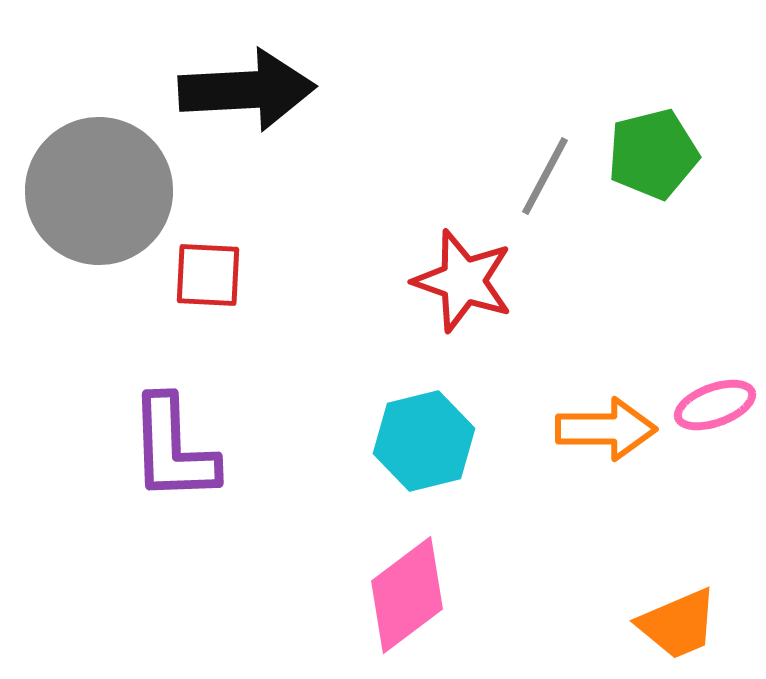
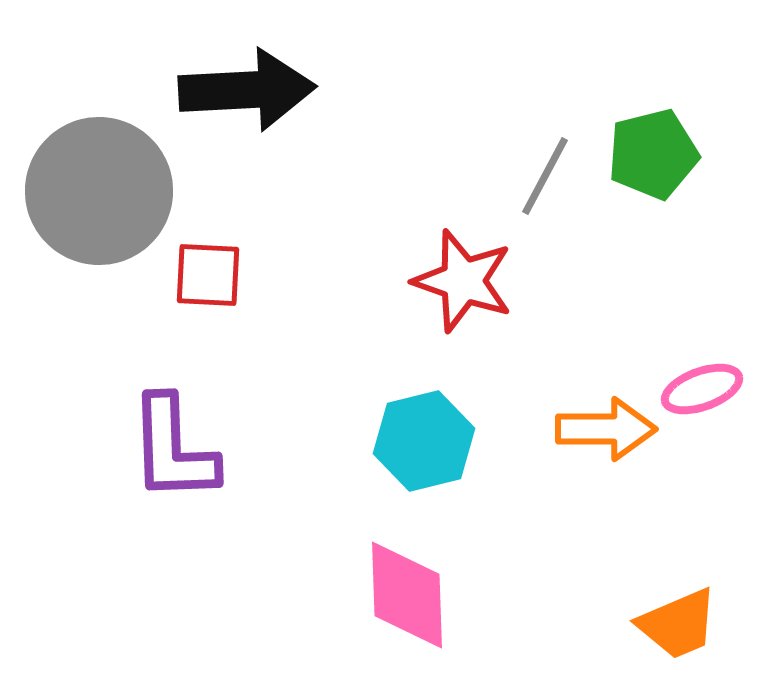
pink ellipse: moved 13 px left, 16 px up
pink diamond: rotated 55 degrees counterclockwise
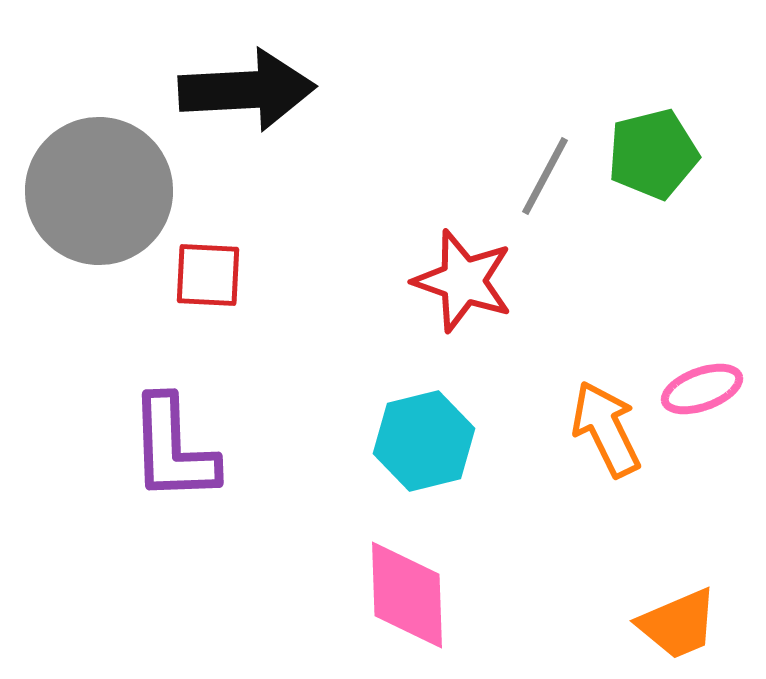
orange arrow: rotated 116 degrees counterclockwise
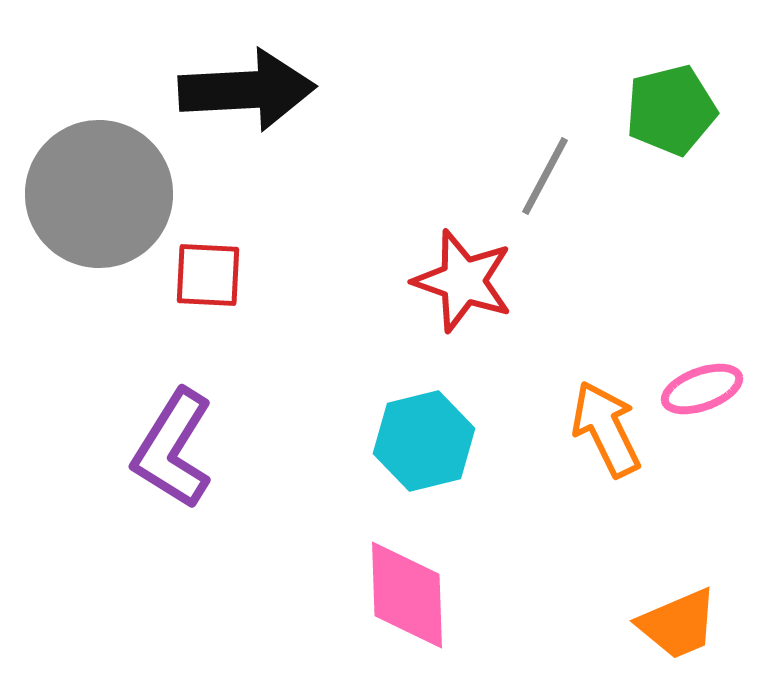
green pentagon: moved 18 px right, 44 px up
gray circle: moved 3 px down
purple L-shape: rotated 34 degrees clockwise
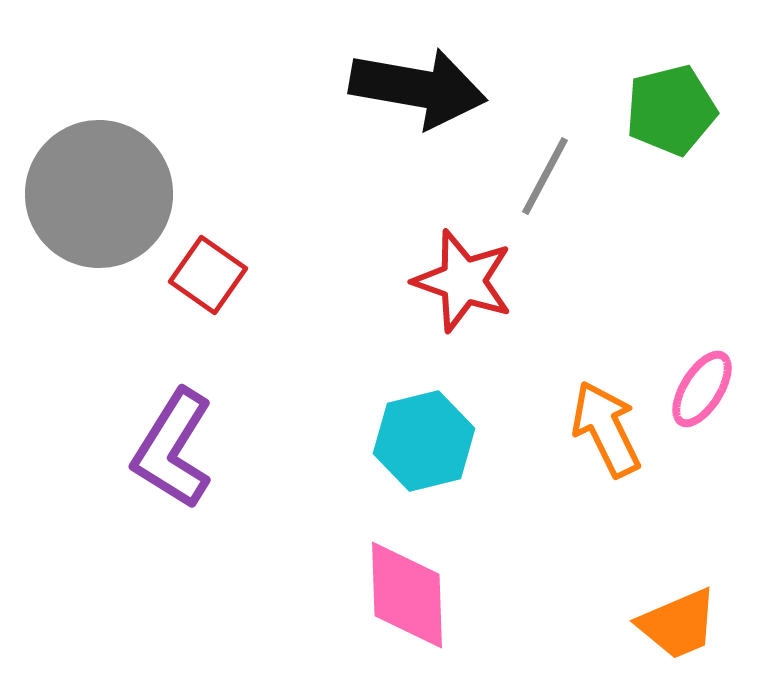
black arrow: moved 171 px right, 2 px up; rotated 13 degrees clockwise
red square: rotated 32 degrees clockwise
pink ellipse: rotated 38 degrees counterclockwise
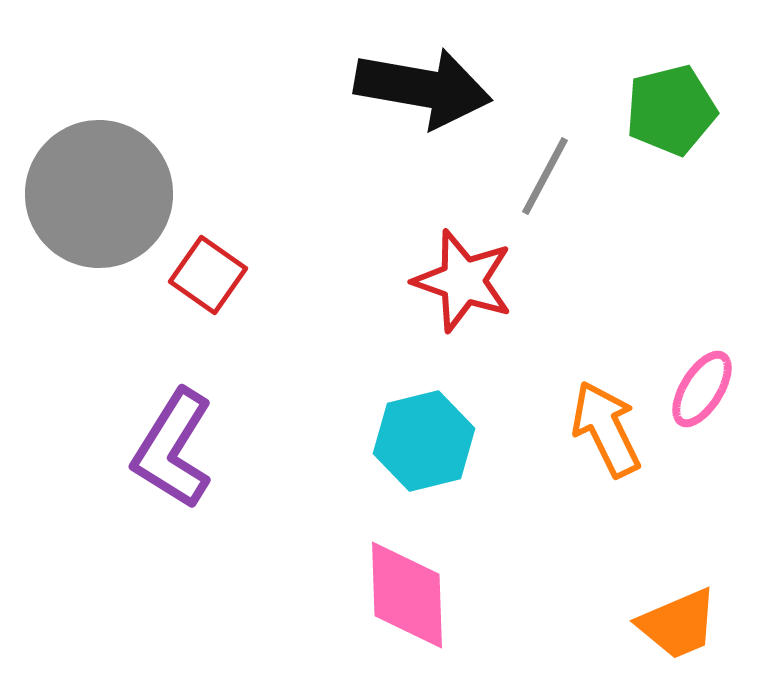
black arrow: moved 5 px right
